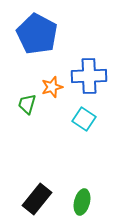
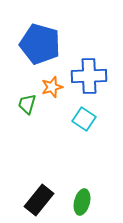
blue pentagon: moved 3 px right, 10 px down; rotated 12 degrees counterclockwise
black rectangle: moved 2 px right, 1 px down
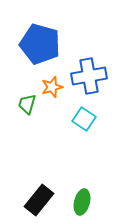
blue cross: rotated 8 degrees counterclockwise
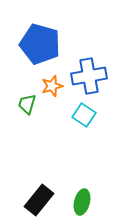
orange star: moved 1 px up
cyan square: moved 4 px up
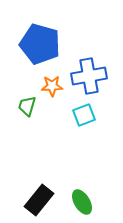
orange star: rotated 15 degrees clockwise
green trapezoid: moved 2 px down
cyan square: rotated 35 degrees clockwise
green ellipse: rotated 45 degrees counterclockwise
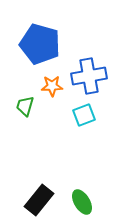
green trapezoid: moved 2 px left
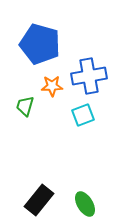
cyan square: moved 1 px left
green ellipse: moved 3 px right, 2 px down
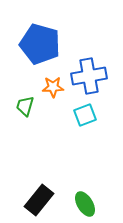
orange star: moved 1 px right, 1 px down
cyan square: moved 2 px right
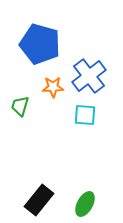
blue cross: rotated 28 degrees counterclockwise
green trapezoid: moved 5 px left
cyan square: rotated 25 degrees clockwise
green ellipse: rotated 60 degrees clockwise
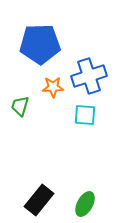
blue pentagon: rotated 18 degrees counterclockwise
blue cross: rotated 20 degrees clockwise
